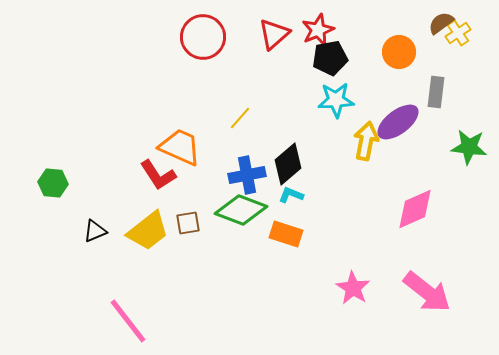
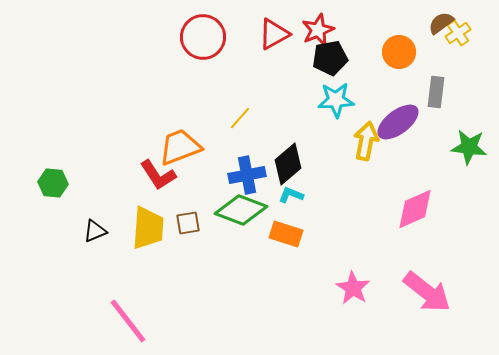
red triangle: rotated 12 degrees clockwise
orange trapezoid: rotated 45 degrees counterclockwise
yellow trapezoid: moved 3 px up; rotated 48 degrees counterclockwise
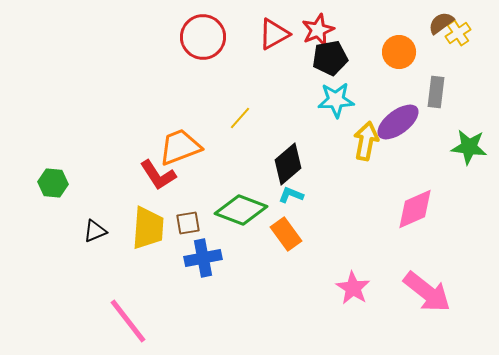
blue cross: moved 44 px left, 83 px down
orange rectangle: rotated 36 degrees clockwise
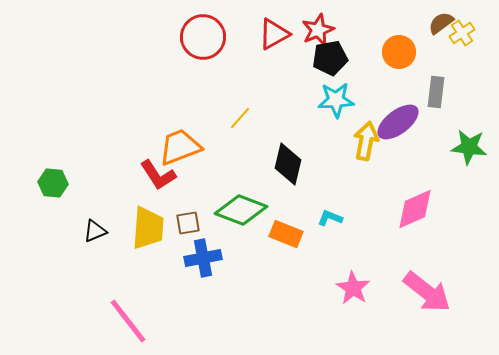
yellow cross: moved 4 px right
black diamond: rotated 36 degrees counterclockwise
cyan L-shape: moved 39 px right, 23 px down
orange rectangle: rotated 32 degrees counterclockwise
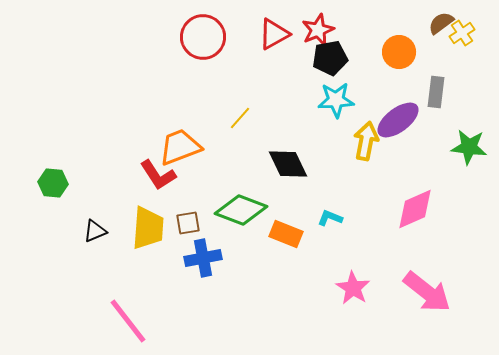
purple ellipse: moved 2 px up
black diamond: rotated 39 degrees counterclockwise
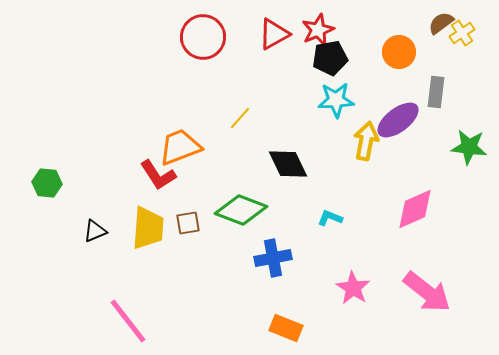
green hexagon: moved 6 px left
orange rectangle: moved 94 px down
blue cross: moved 70 px right
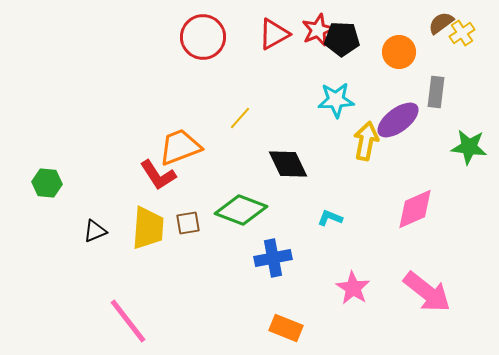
black pentagon: moved 12 px right, 19 px up; rotated 12 degrees clockwise
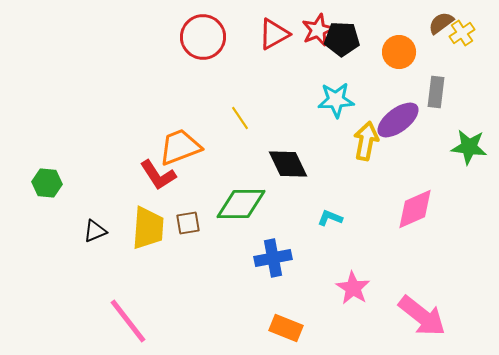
yellow line: rotated 75 degrees counterclockwise
green diamond: moved 6 px up; rotated 21 degrees counterclockwise
pink arrow: moved 5 px left, 24 px down
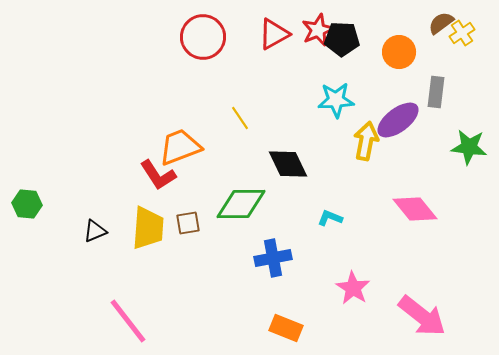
green hexagon: moved 20 px left, 21 px down
pink diamond: rotated 75 degrees clockwise
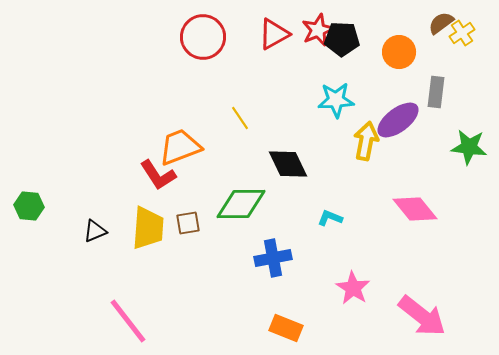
green hexagon: moved 2 px right, 2 px down
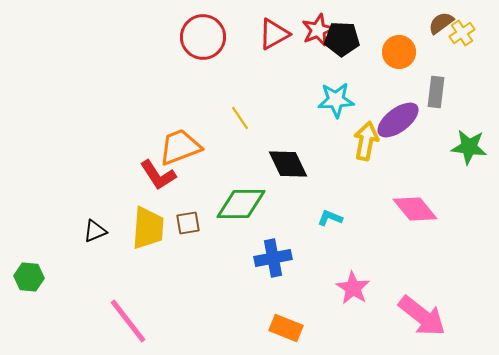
green hexagon: moved 71 px down
